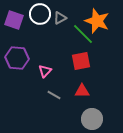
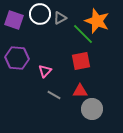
red triangle: moved 2 px left
gray circle: moved 10 px up
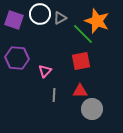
gray line: rotated 64 degrees clockwise
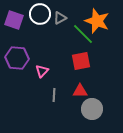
pink triangle: moved 3 px left
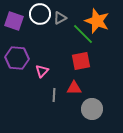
purple square: moved 1 px down
red triangle: moved 6 px left, 3 px up
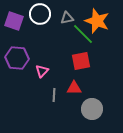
gray triangle: moved 7 px right; rotated 16 degrees clockwise
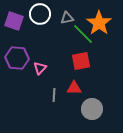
orange star: moved 2 px right, 2 px down; rotated 15 degrees clockwise
pink triangle: moved 2 px left, 3 px up
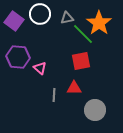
purple square: rotated 18 degrees clockwise
purple hexagon: moved 1 px right, 1 px up
pink triangle: rotated 32 degrees counterclockwise
gray circle: moved 3 px right, 1 px down
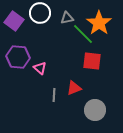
white circle: moved 1 px up
red square: moved 11 px right; rotated 18 degrees clockwise
red triangle: rotated 21 degrees counterclockwise
